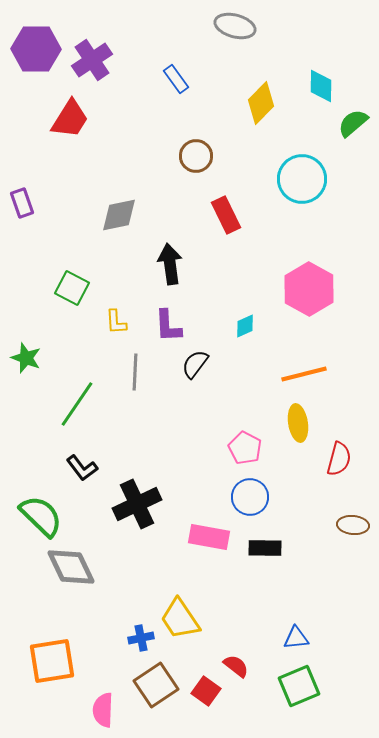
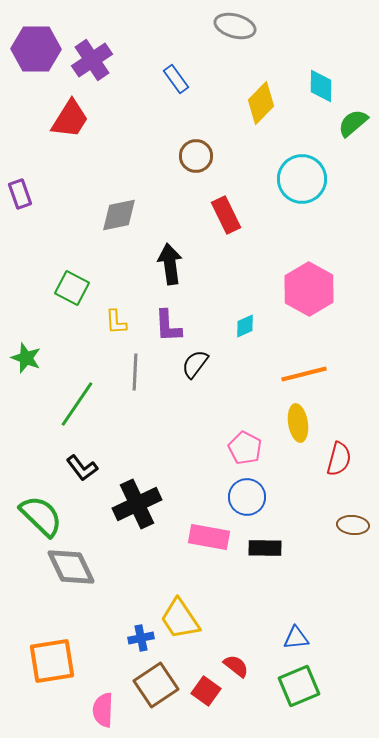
purple rectangle at (22, 203): moved 2 px left, 9 px up
blue circle at (250, 497): moved 3 px left
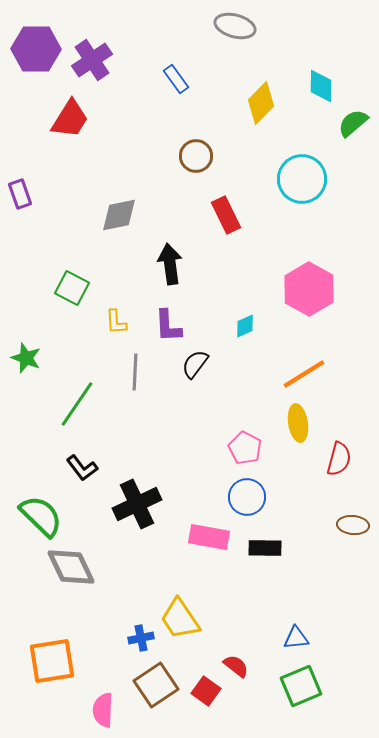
orange line at (304, 374): rotated 18 degrees counterclockwise
green square at (299, 686): moved 2 px right
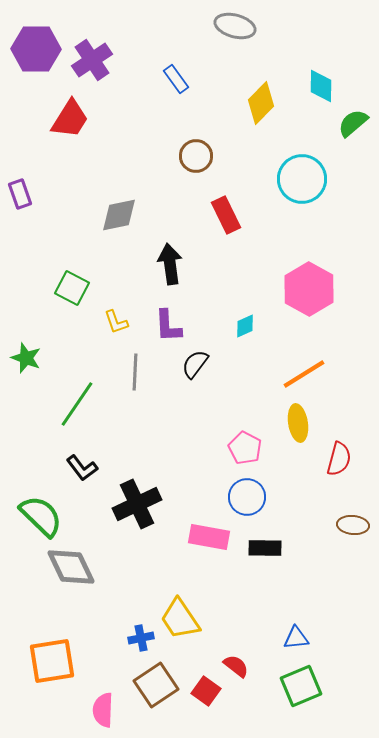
yellow L-shape at (116, 322): rotated 16 degrees counterclockwise
